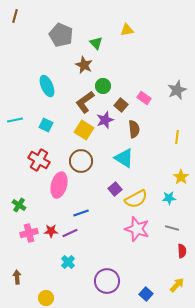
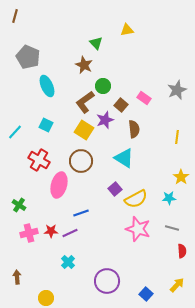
gray pentagon: moved 33 px left, 22 px down
cyan line: moved 12 px down; rotated 35 degrees counterclockwise
pink star: moved 1 px right
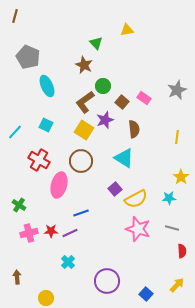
brown square: moved 1 px right, 3 px up
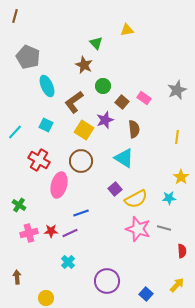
brown L-shape: moved 11 px left
gray line: moved 8 px left
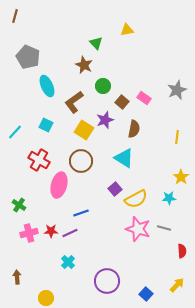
brown semicircle: rotated 18 degrees clockwise
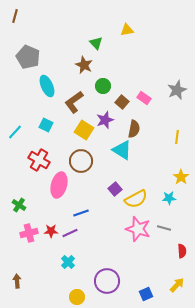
cyan triangle: moved 2 px left, 8 px up
brown arrow: moved 4 px down
blue square: rotated 24 degrees clockwise
yellow circle: moved 31 px right, 1 px up
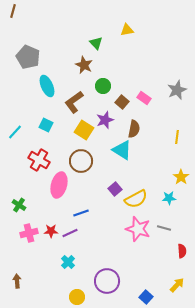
brown line: moved 2 px left, 5 px up
blue square: moved 3 px down; rotated 24 degrees counterclockwise
